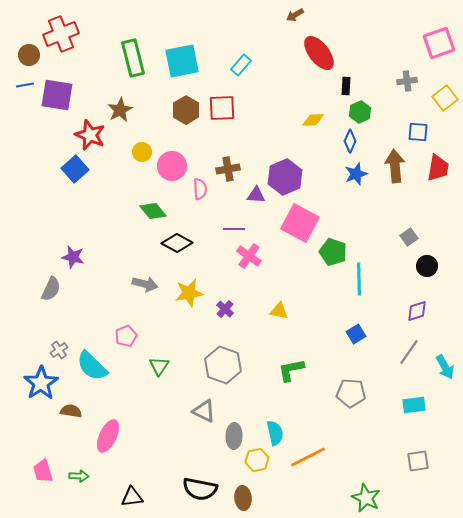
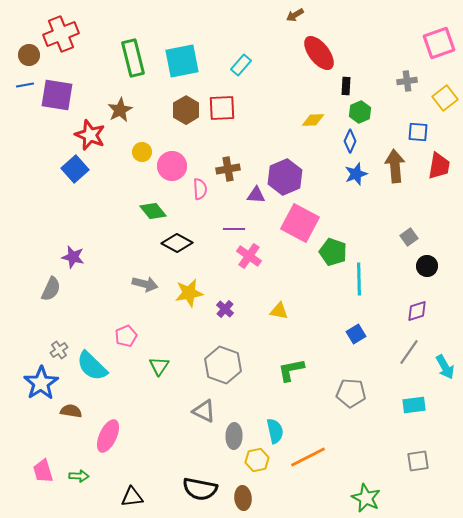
red trapezoid at (438, 168): moved 1 px right, 2 px up
cyan semicircle at (275, 433): moved 2 px up
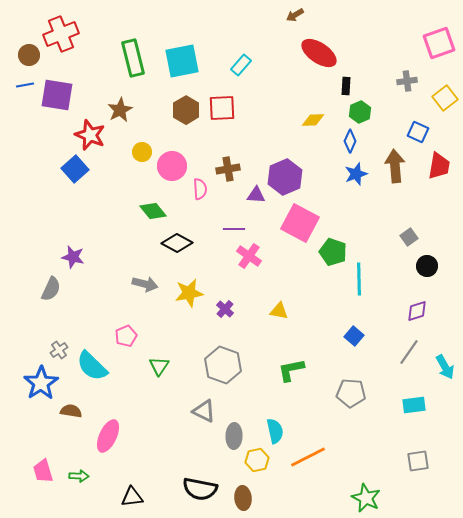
red ellipse at (319, 53): rotated 18 degrees counterclockwise
blue square at (418, 132): rotated 20 degrees clockwise
blue square at (356, 334): moved 2 px left, 2 px down; rotated 18 degrees counterclockwise
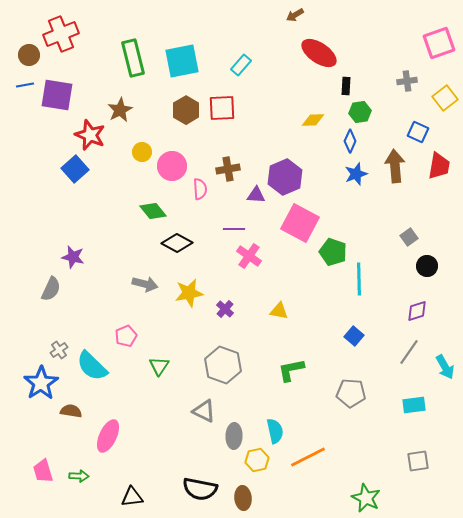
green hexagon at (360, 112): rotated 15 degrees clockwise
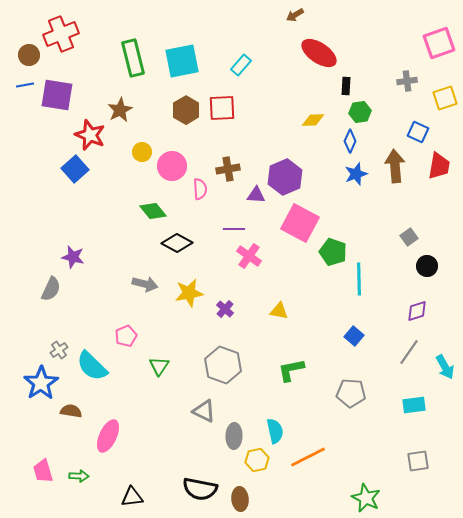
yellow square at (445, 98): rotated 20 degrees clockwise
brown ellipse at (243, 498): moved 3 px left, 1 px down
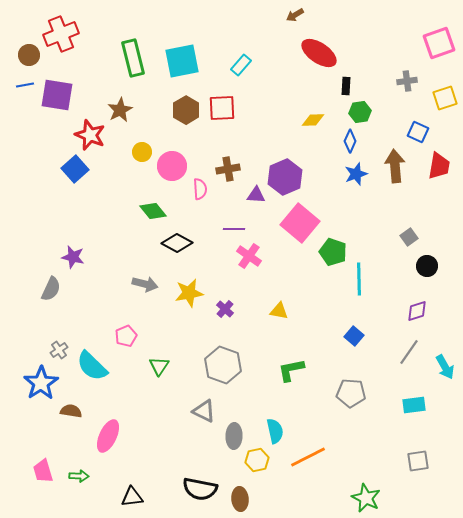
pink square at (300, 223): rotated 12 degrees clockwise
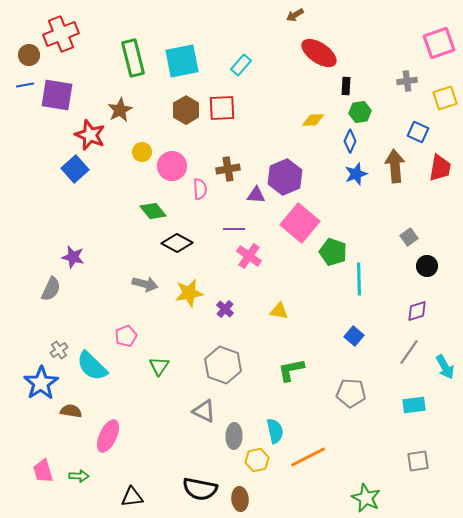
red trapezoid at (439, 166): moved 1 px right, 2 px down
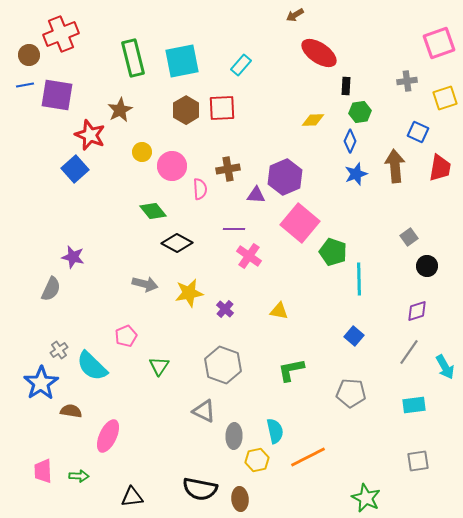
pink trapezoid at (43, 471): rotated 15 degrees clockwise
